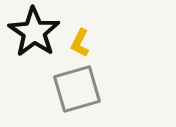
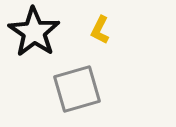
yellow L-shape: moved 20 px right, 13 px up
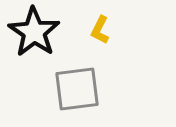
gray square: rotated 9 degrees clockwise
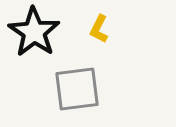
yellow L-shape: moved 1 px left, 1 px up
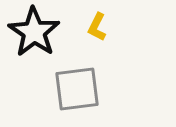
yellow L-shape: moved 2 px left, 2 px up
